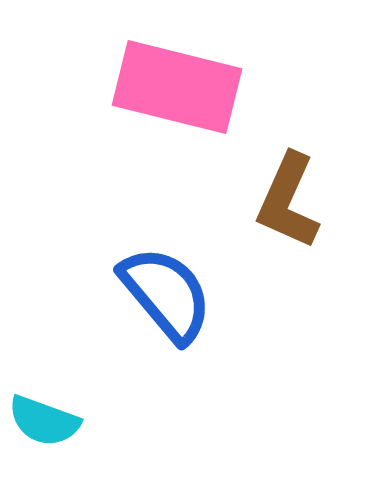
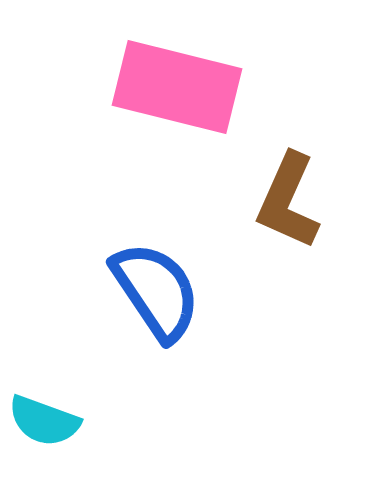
blue semicircle: moved 10 px left, 3 px up; rotated 6 degrees clockwise
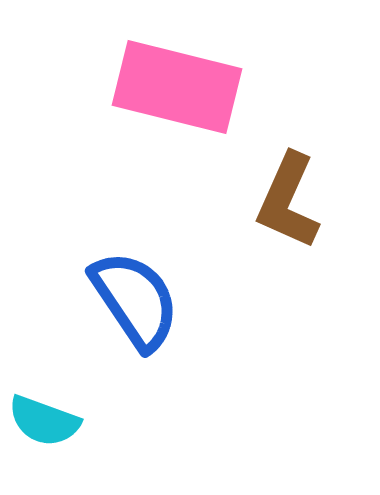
blue semicircle: moved 21 px left, 9 px down
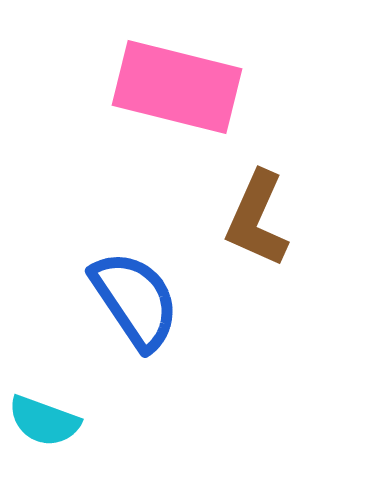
brown L-shape: moved 31 px left, 18 px down
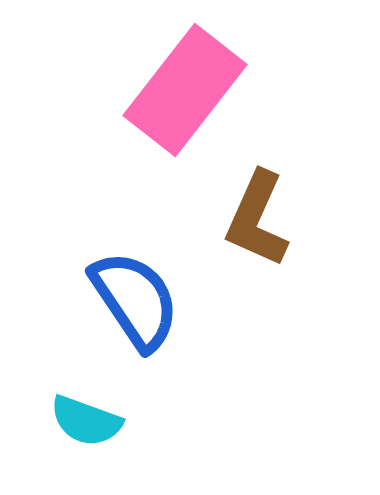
pink rectangle: moved 8 px right, 3 px down; rotated 66 degrees counterclockwise
cyan semicircle: moved 42 px right
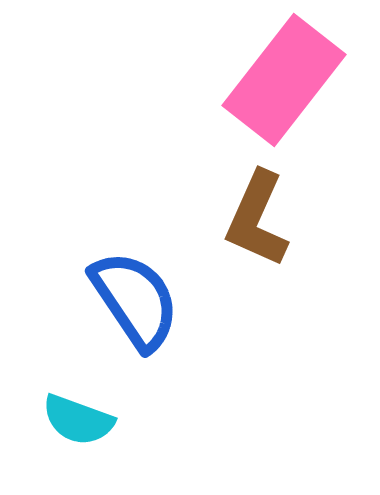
pink rectangle: moved 99 px right, 10 px up
cyan semicircle: moved 8 px left, 1 px up
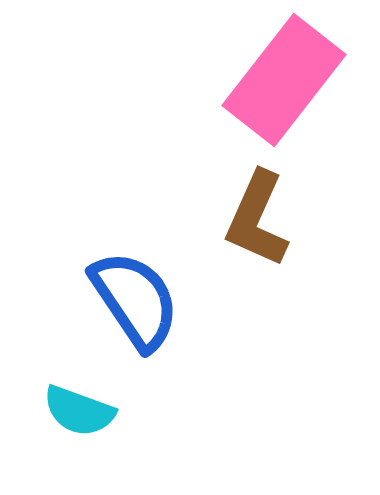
cyan semicircle: moved 1 px right, 9 px up
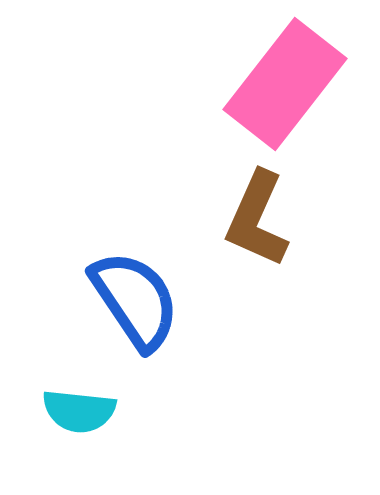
pink rectangle: moved 1 px right, 4 px down
cyan semicircle: rotated 14 degrees counterclockwise
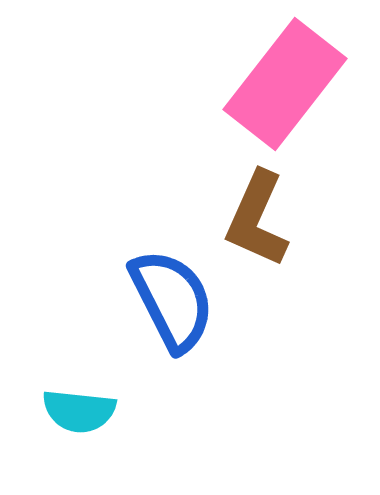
blue semicircle: moved 37 px right; rotated 7 degrees clockwise
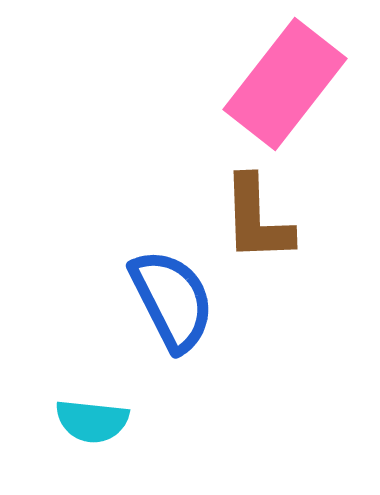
brown L-shape: rotated 26 degrees counterclockwise
cyan semicircle: moved 13 px right, 10 px down
